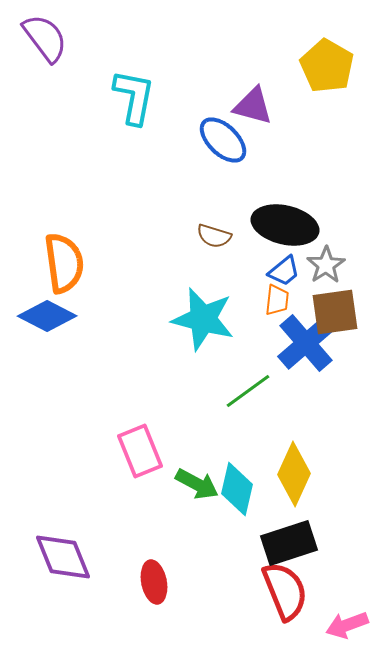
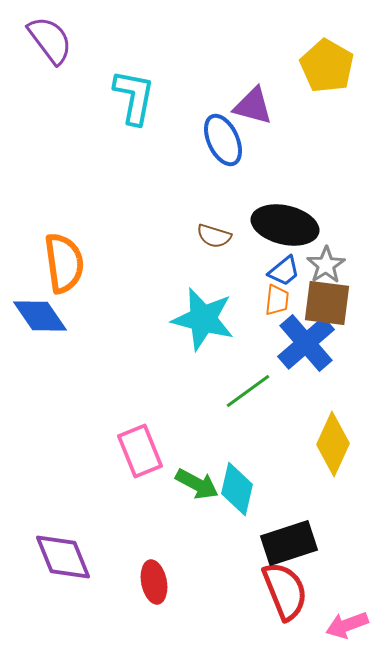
purple semicircle: moved 5 px right, 2 px down
blue ellipse: rotated 21 degrees clockwise
brown square: moved 8 px left, 9 px up; rotated 15 degrees clockwise
blue diamond: moved 7 px left; rotated 28 degrees clockwise
yellow diamond: moved 39 px right, 30 px up
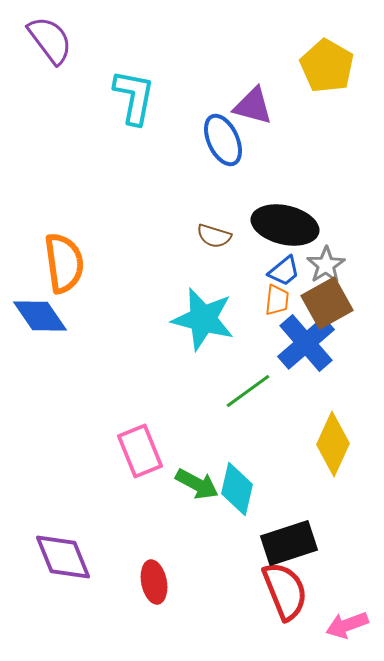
brown square: rotated 36 degrees counterclockwise
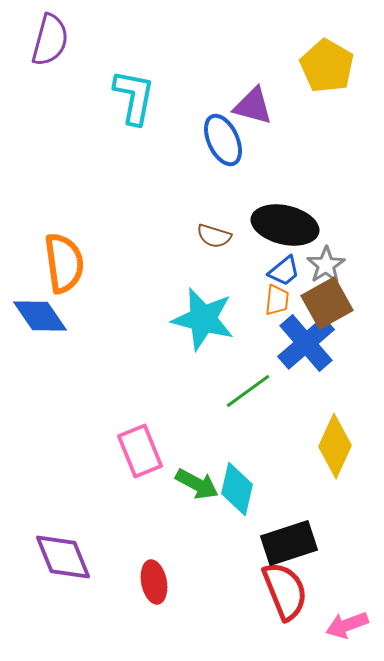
purple semicircle: rotated 52 degrees clockwise
yellow diamond: moved 2 px right, 2 px down
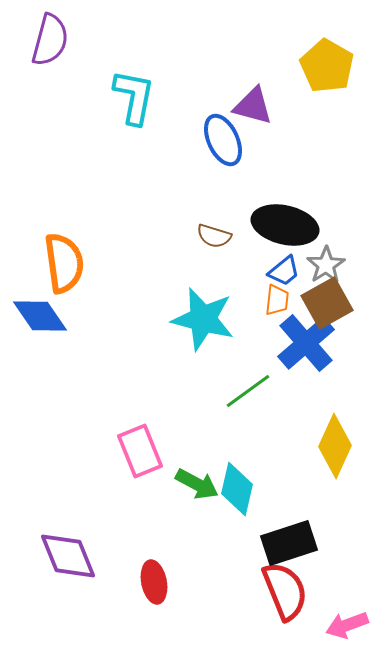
purple diamond: moved 5 px right, 1 px up
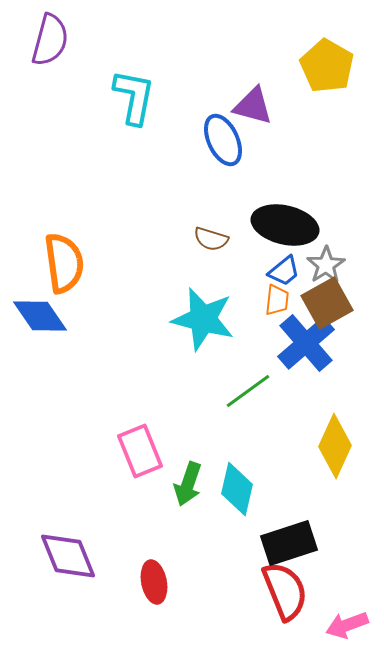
brown semicircle: moved 3 px left, 3 px down
green arrow: moved 9 px left; rotated 81 degrees clockwise
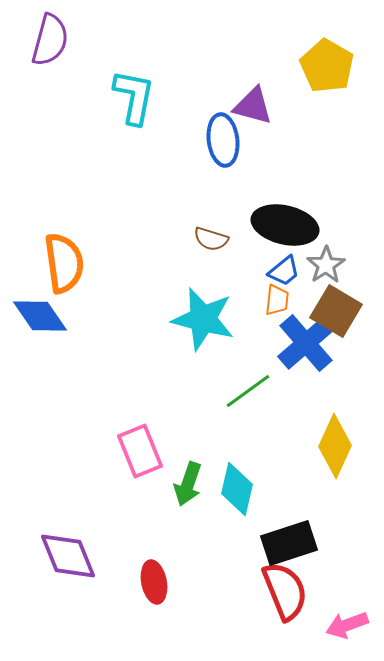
blue ellipse: rotated 18 degrees clockwise
brown square: moved 9 px right, 8 px down; rotated 30 degrees counterclockwise
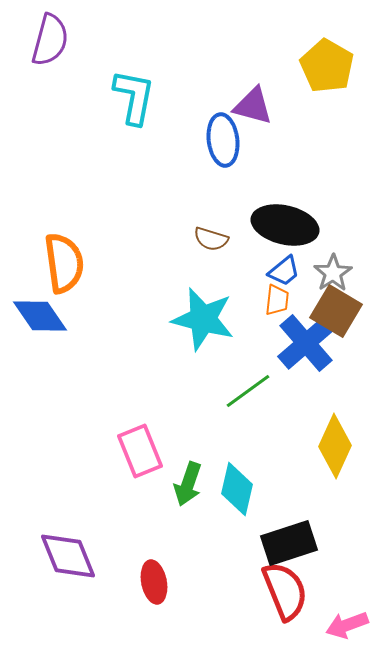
gray star: moved 7 px right, 8 px down
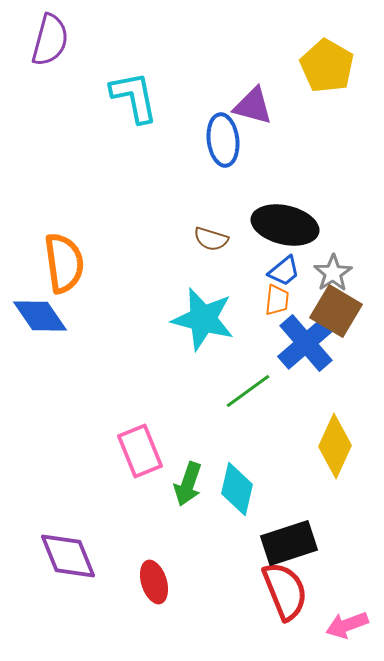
cyan L-shape: rotated 22 degrees counterclockwise
red ellipse: rotated 6 degrees counterclockwise
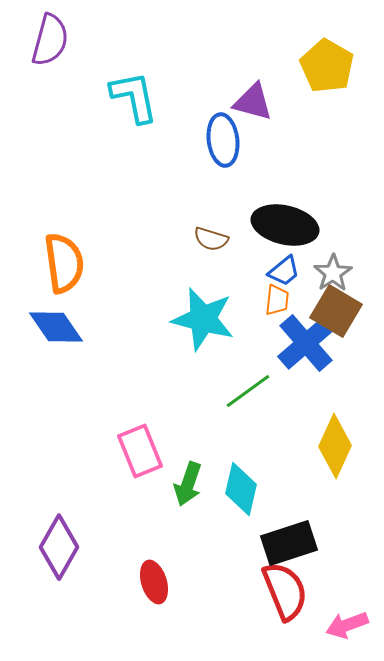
purple triangle: moved 4 px up
blue diamond: moved 16 px right, 11 px down
cyan diamond: moved 4 px right
purple diamond: moved 9 px left, 9 px up; rotated 52 degrees clockwise
